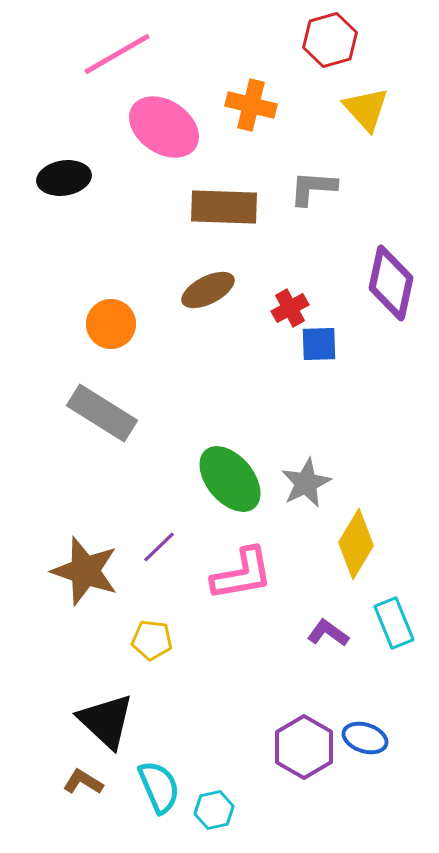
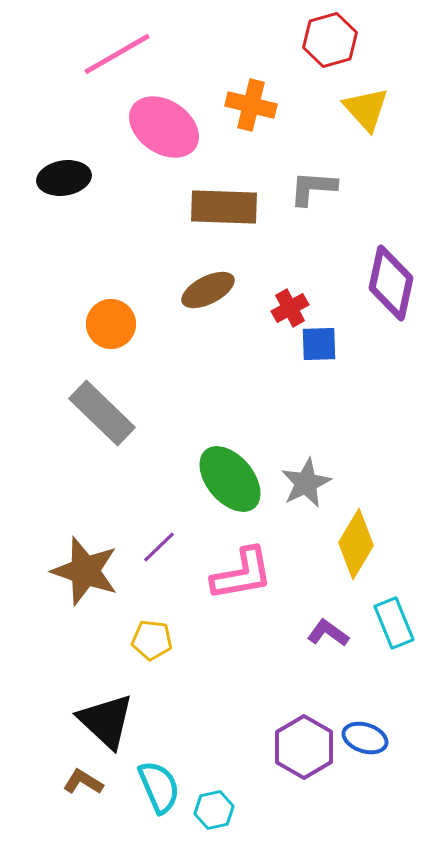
gray rectangle: rotated 12 degrees clockwise
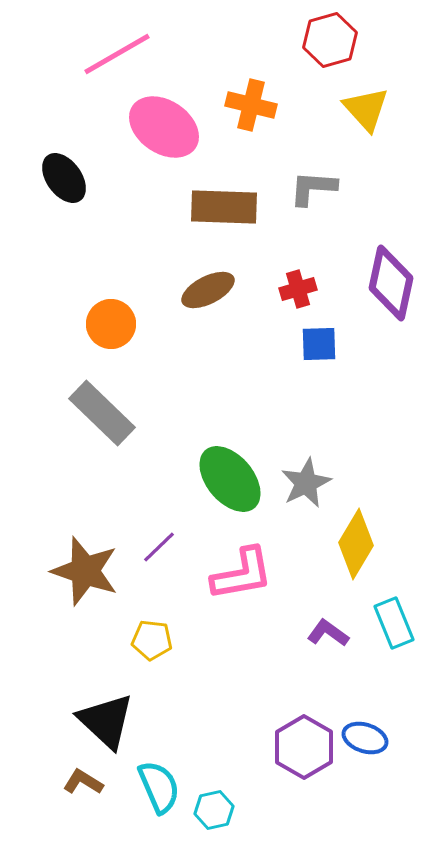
black ellipse: rotated 63 degrees clockwise
red cross: moved 8 px right, 19 px up; rotated 12 degrees clockwise
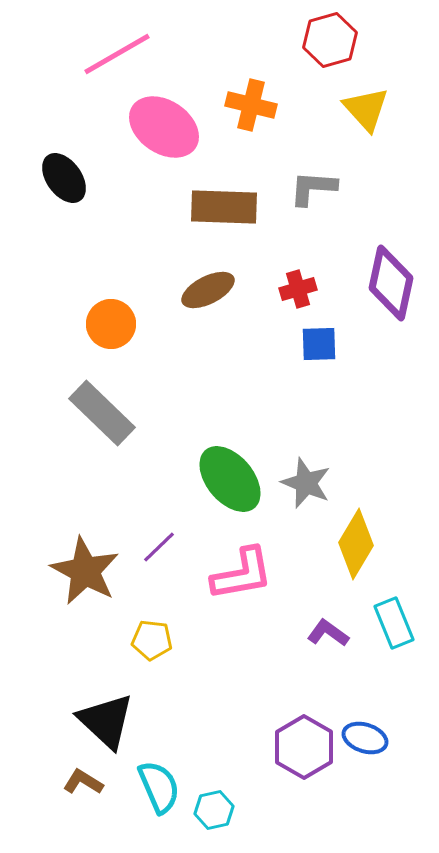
gray star: rotated 24 degrees counterclockwise
brown star: rotated 10 degrees clockwise
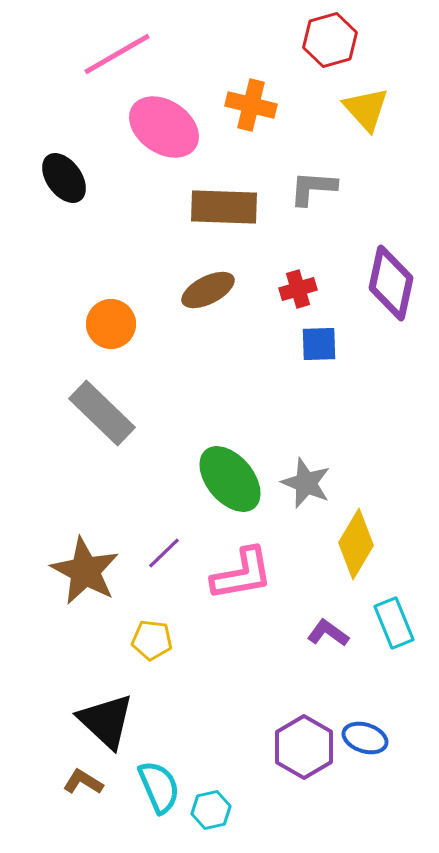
purple line: moved 5 px right, 6 px down
cyan hexagon: moved 3 px left
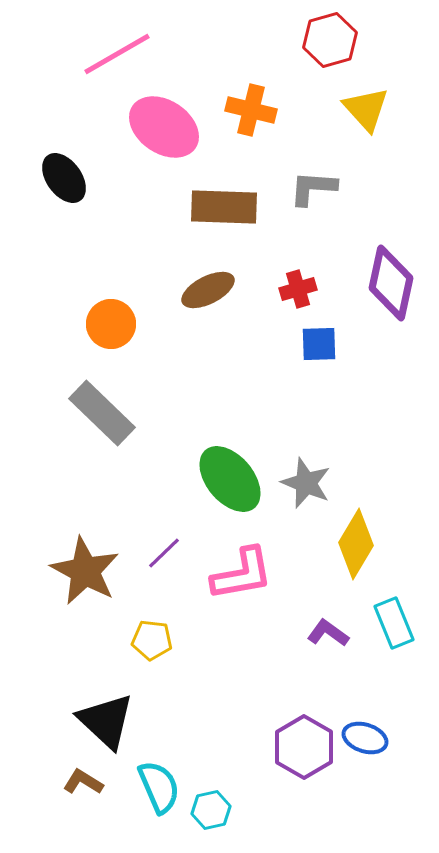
orange cross: moved 5 px down
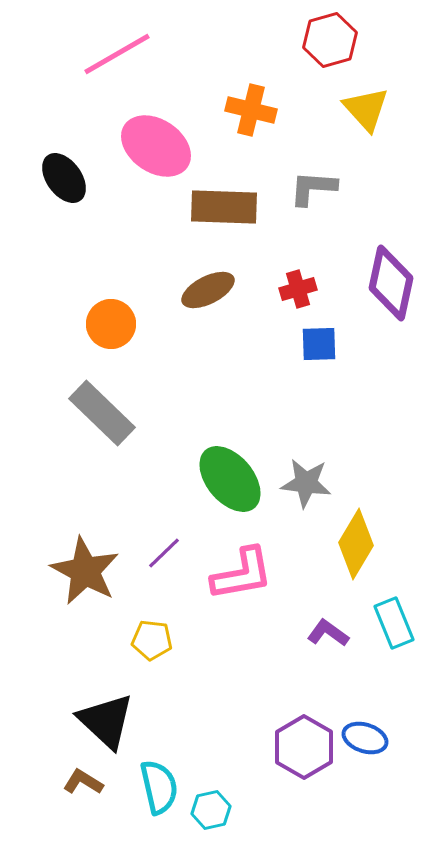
pink ellipse: moved 8 px left, 19 px down
gray star: rotated 15 degrees counterclockwise
cyan semicircle: rotated 10 degrees clockwise
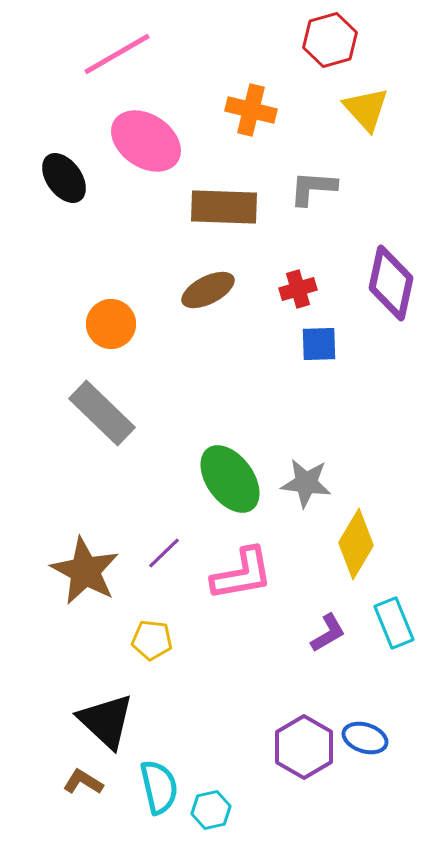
pink ellipse: moved 10 px left, 5 px up
green ellipse: rotated 4 degrees clockwise
purple L-shape: rotated 114 degrees clockwise
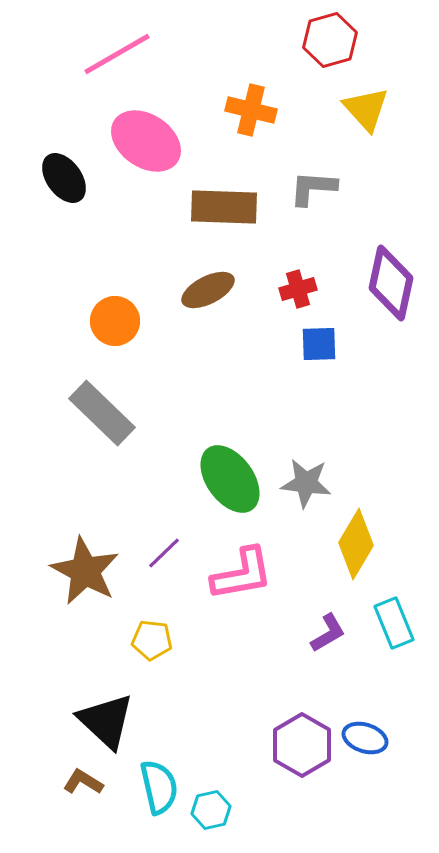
orange circle: moved 4 px right, 3 px up
purple hexagon: moved 2 px left, 2 px up
